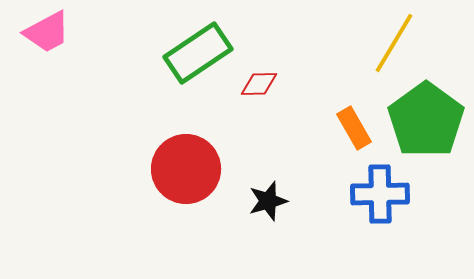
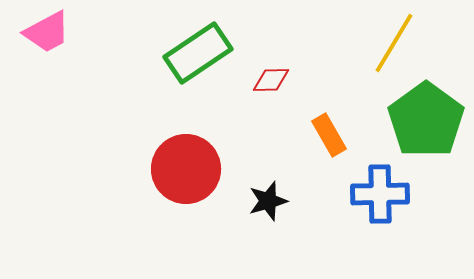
red diamond: moved 12 px right, 4 px up
orange rectangle: moved 25 px left, 7 px down
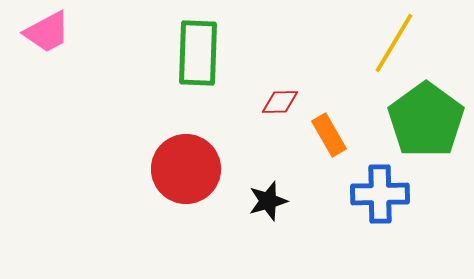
green rectangle: rotated 54 degrees counterclockwise
red diamond: moved 9 px right, 22 px down
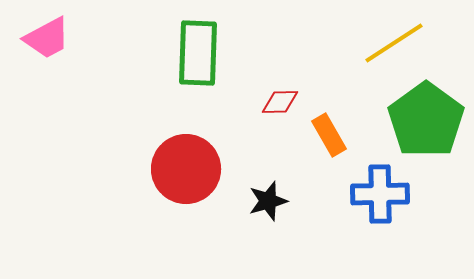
pink trapezoid: moved 6 px down
yellow line: rotated 26 degrees clockwise
